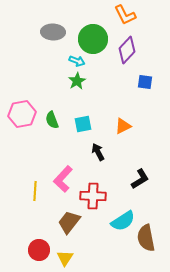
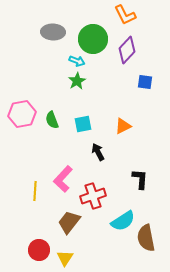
black L-shape: rotated 55 degrees counterclockwise
red cross: rotated 20 degrees counterclockwise
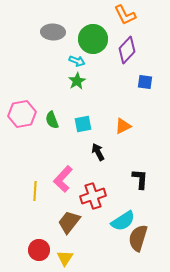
brown semicircle: moved 8 px left; rotated 28 degrees clockwise
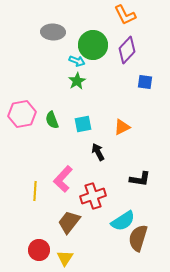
green circle: moved 6 px down
orange triangle: moved 1 px left, 1 px down
black L-shape: rotated 95 degrees clockwise
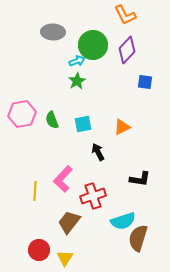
cyan arrow: rotated 42 degrees counterclockwise
cyan semicircle: rotated 15 degrees clockwise
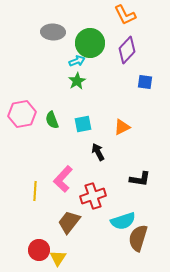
green circle: moved 3 px left, 2 px up
yellow triangle: moved 7 px left
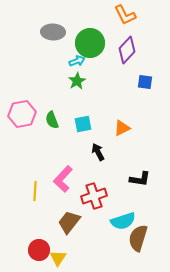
orange triangle: moved 1 px down
red cross: moved 1 px right
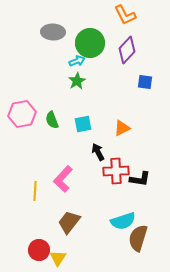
red cross: moved 22 px right, 25 px up; rotated 15 degrees clockwise
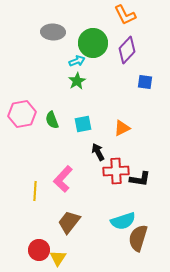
green circle: moved 3 px right
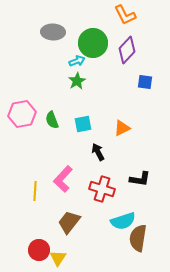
red cross: moved 14 px left, 18 px down; rotated 20 degrees clockwise
brown semicircle: rotated 8 degrees counterclockwise
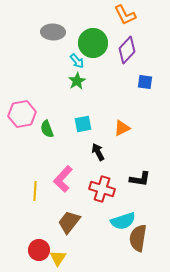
cyan arrow: rotated 70 degrees clockwise
green semicircle: moved 5 px left, 9 px down
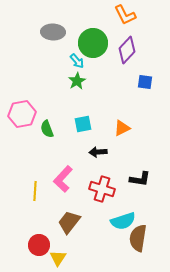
black arrow: rotated 66 degrees counterclockwise
red circle: moved 5 px up
